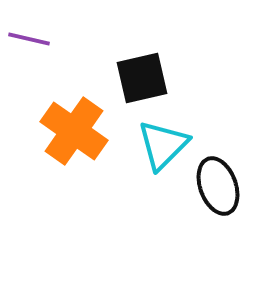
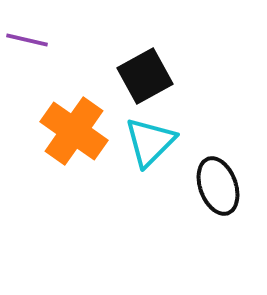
purple line: moved 2 px left, 1 px down
black square: moved 3 px right, 2 px up; rotated 16 degrees counterclockwise
cyan triangle: moved 13 px left, 3 px up
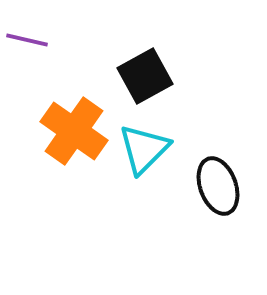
cyan triangle: moved 6 px left, 7 px down
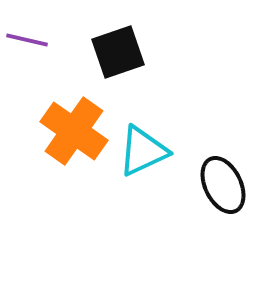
black square: moved 27 px left, 24 px up; rotated 10 degrees clockwise
cyan triangle: moved 1 px left, 2 px down; rotated 20 degrees clockwise
black ellipse: moved 5 px right, 1 px up; rotated 6 degrees counterclockwise
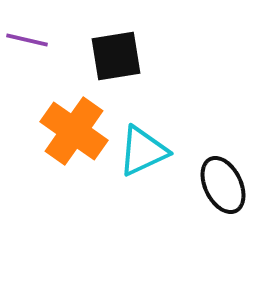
black square: moved 2 px left, 4 px down; rotated 10 degrees clockwise
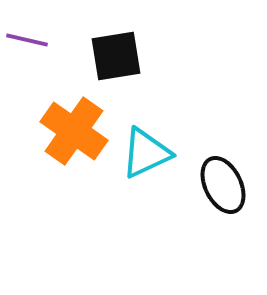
cyan triangle: moved 3 px right, 2 px down
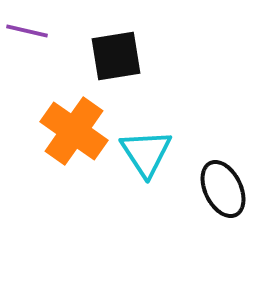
purple line: moved 9 px up
cyan triangle: rotated 38 degrees counterclockwise
black ellipse: moved 4 px down
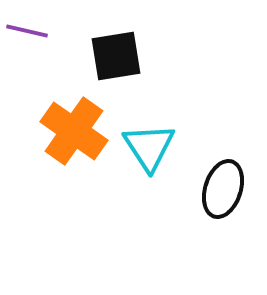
cyan triangle: moved 3 px right, 6 px up
black ellipse: rotated 44 degrees clockwise
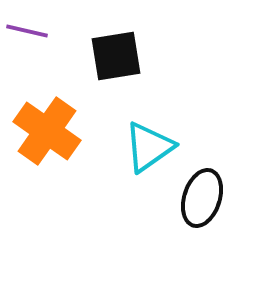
orange cross: moved 27 px left
cyan triangle: rotated 28 degrees clockwise
black ellipse: moved 21 px left, 9 px down
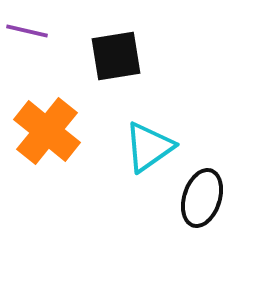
orange cross: rotated 4 degrees clockwise
